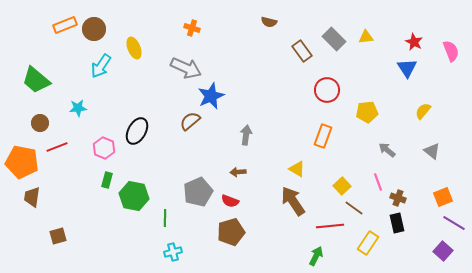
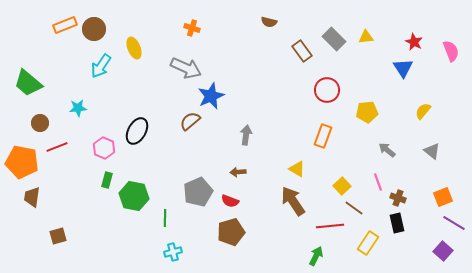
blue triangle at (407, 68): moved 4 px left
green trapezoid at (36, 80): moved 8 px left, 3 px down
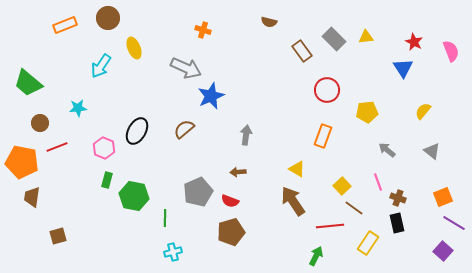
orange cross at (192, 28): moved 11 px right, 2 px down
brown circle at (94, 29): moved 14 px right, 11 px up
brown semicircle at (190, 121): moved 6 px left, 8 px down
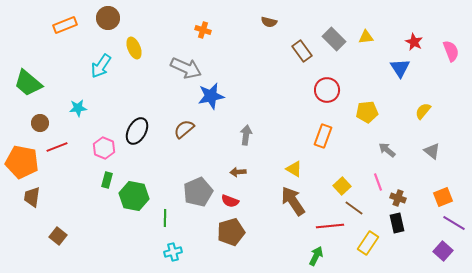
blue triangle at (403, 68): moved 3 px left
blue star at (211, 96): rotated 12 degrees clockwise
yellow triangle at (297, 169): moved 3 px left
brown square at (58, 236): rotated 36 degrees counterclockwise
